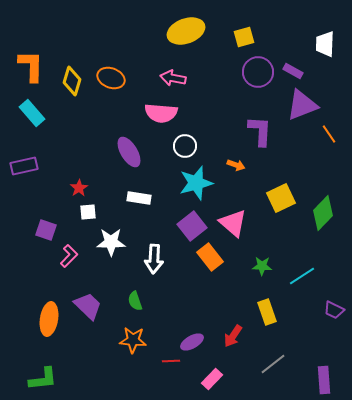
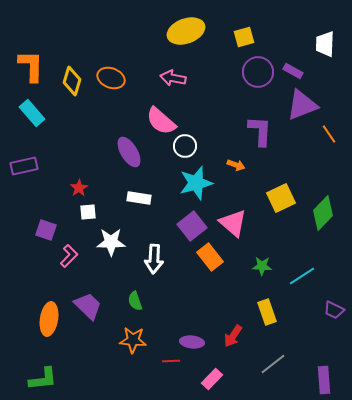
pink semicircle at (161, 113): moved 8 px down; rotated 36 degrees clockwise
purple ellipse at (192, 342): rotated 35 degrees clockwise
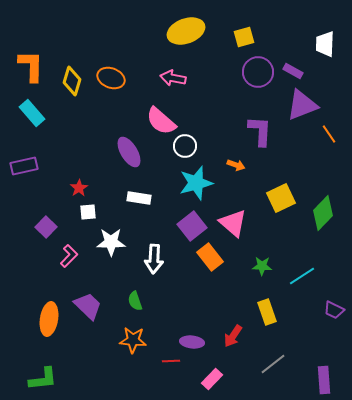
purple square at (46, 230): moved 3 px up; rotated 25 degrees clockwise
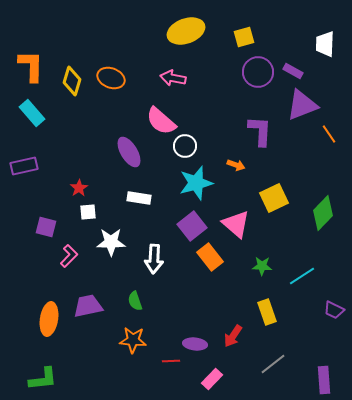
yellow square at (281, 198): moved 7 px left
pink triangle at (233, 223): moved 3 px right, 1 px down
purple square at (46, 227): rotated 30 degrees counterclockwise
purple trapezoid at (88, 306): rotated 56 degrees counterclockwise
purple ellipse at (192, 342): moved 3 px right, 2 px down
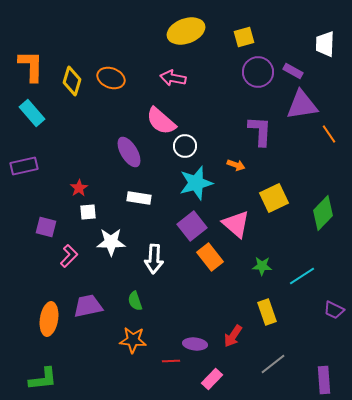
purple triangle at (302, 105): rotated 12 degrees clockwise
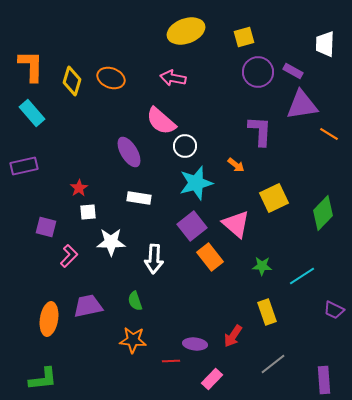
orange line at (329, 134): rotated 24 degrees counterclockwise
orange arrow at (236, 165): rotated 18 degrees clockwise
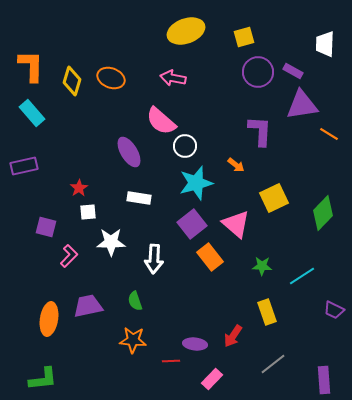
purple square at (192, 226): moved 2 px up
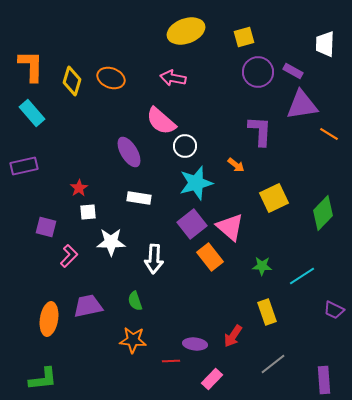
pink triangle at (236, 224): moved 6 px left, 3 px down
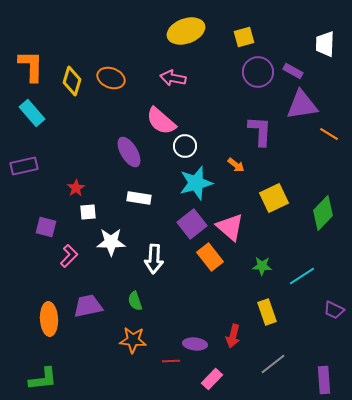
red star at (79, 188): moved 3 px left
orange ellipse at (49, 319): rotated 12 degrees counterclockwise
red arrow at (233, 336): rotated 20 degrees counterclockwise
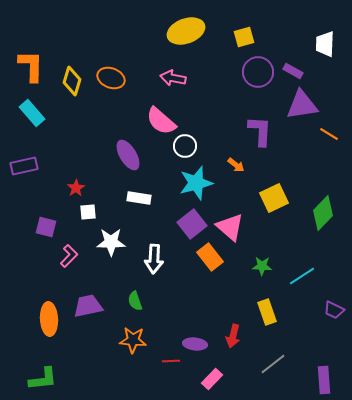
purple ellipse at (129, 152): moved 1 px left, 3 px down
